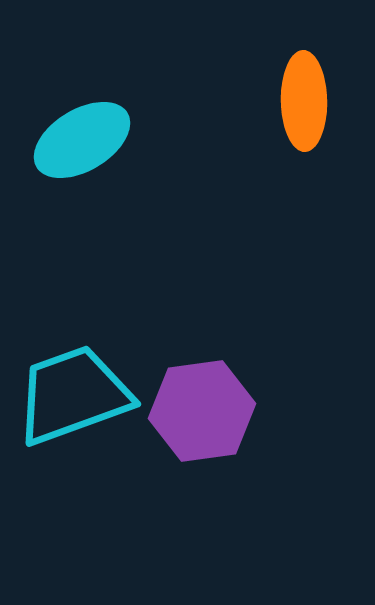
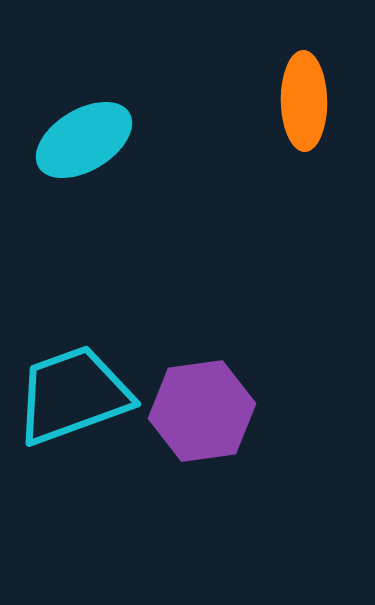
cyan ellipse: moved 2 px right
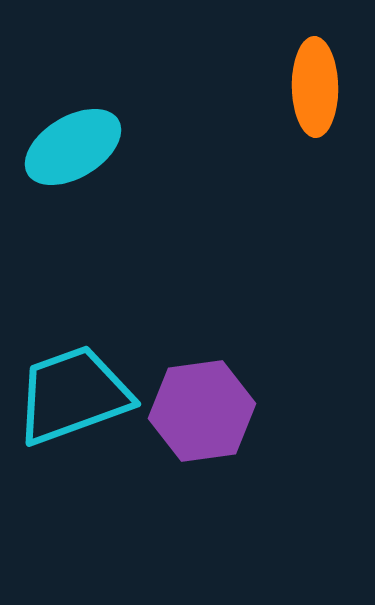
orange ellipse: moved 11 px right, 14 px up
cyan ellipse: moved 11 px left, 7 px down
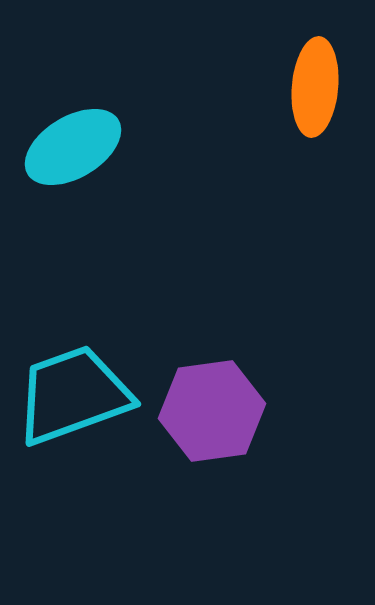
orange ellipse: rotated 6 degrees clockwise
purple hexagon: moved 10 px right
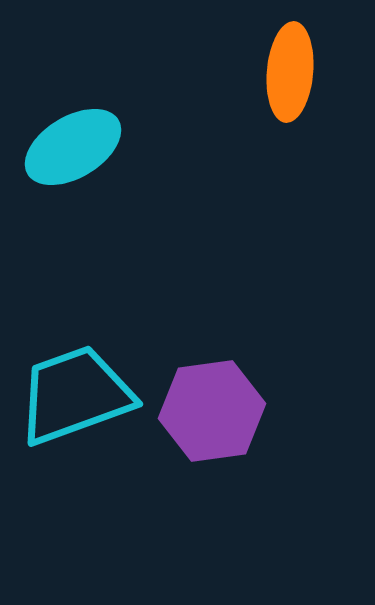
orange ellipse: moved 25 px left, 15 px up
cyan trapezoid: moved 2 px right
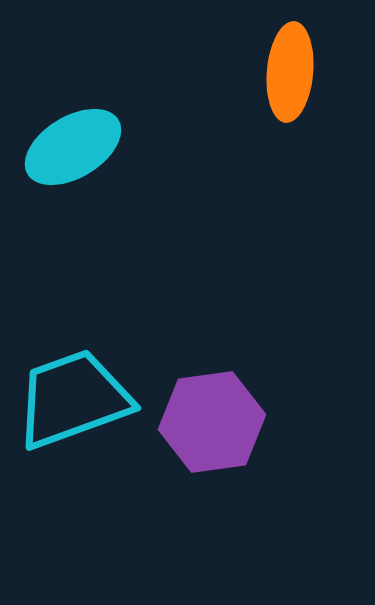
cyan trapezoid: moved 2 px left, 4 px down
purple hexagon: moved 11 px down
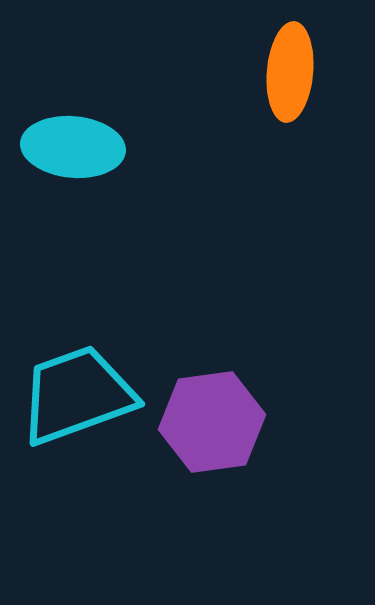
cyan ellipse: rotated 36 degrees clockwise
cyan trapezoid: moved 4 px right, 4 px up
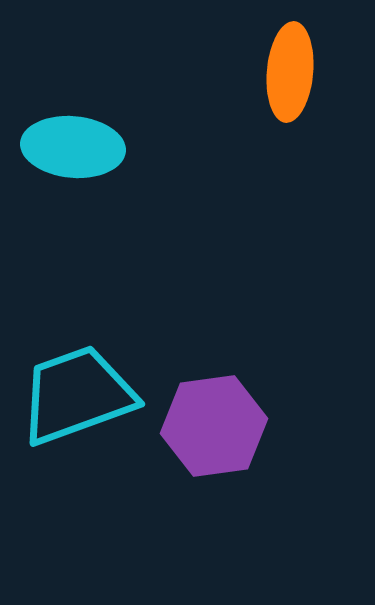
purple hexagon: moved 2 px right, 4 px down
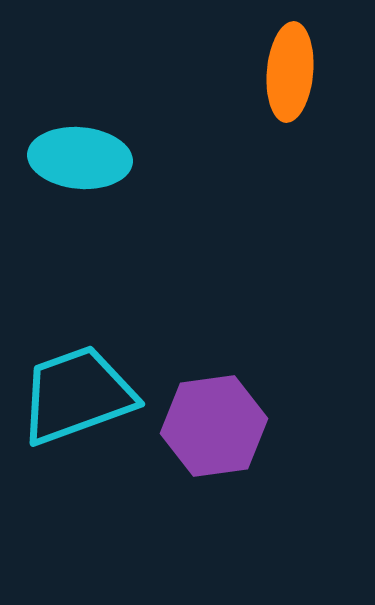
cyan ellipse: moved 7 px right, 11 px down
